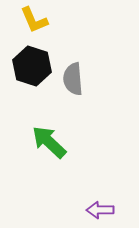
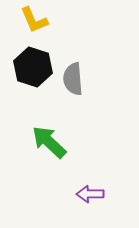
black hexagon: moved 1 px right, 1 px down
purple arrow: moved 10 px left, 16 px up
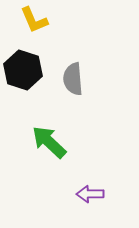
black hexagon: moved 10 px left, 3 px down
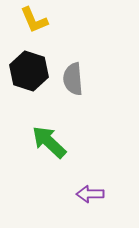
black hexagon: moved 6 px right, 1 px down
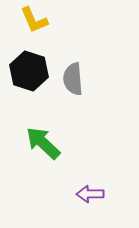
green arrow: moved 6 px left, 1 px down
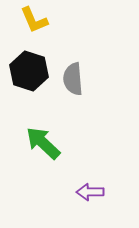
purple arrow: moved 2 px up
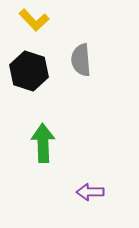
yellow L-shape: rotated 20 degrees counterclockwise
gray semicircle: moved 8 px right, 19 px up
green arrow: rotated 45 degrees clockwise
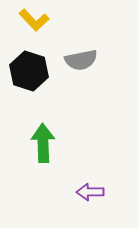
gray semicircle: rotated 96 degrees counterclockwise
